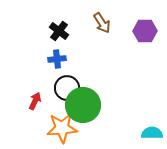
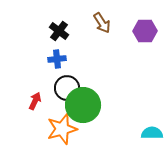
orange star: moved 1 px down; rotated 12 degrees counterclockwise
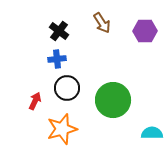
green circle: moved 30 px right, 5 px up
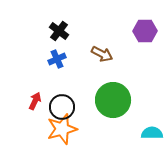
brown arrow: moved 31 px down; rotated 30 degrees counterclockwise
blue cross: rotated 18 degrees counterclockwise
black circle: moved 5 px left, 19 px down
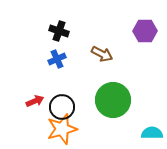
black cross: rotated 18 degrees counterclockwise
red arrow: rotated 42 degrees clockwise
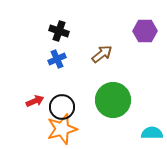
brown arrow: rotated 65 degrees counterclockwise
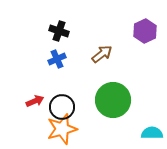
purple hexagon: rotated 25 degrees counterclockwise
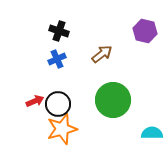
purple hexagon: rotated 20 degrees counterclockwise
black circle: moved 4 px left, 3 px up
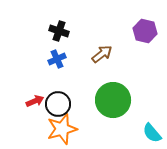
cyan semicircle: rotated 130 degrees counterclockwise
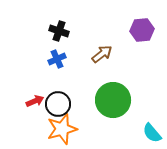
purple hexagon: moved 3 px left, 1 px up; rotated 20 degrees counterclockwise
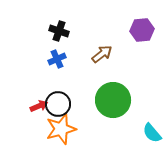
red arrow: moved 4 px right, 5 px down
orange star: moved 1 px left
